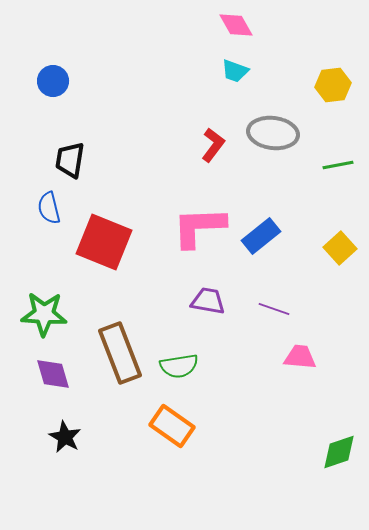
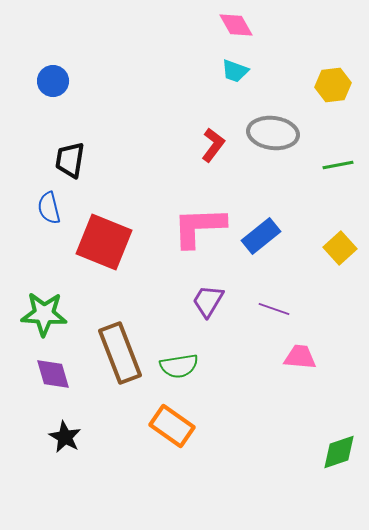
purple trapezoid: rotated 69 degrees counterclockwise
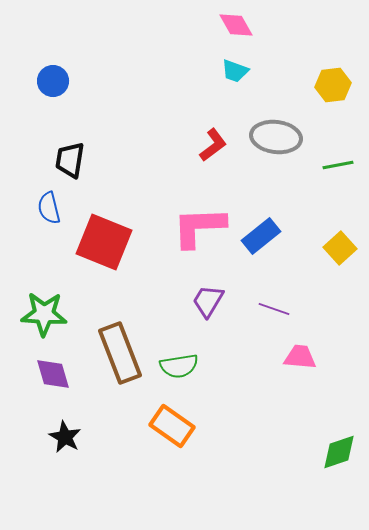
gray ellipse: moved 3 px right, 4 px down
red L-shape: rotated 16 degrees clockwise
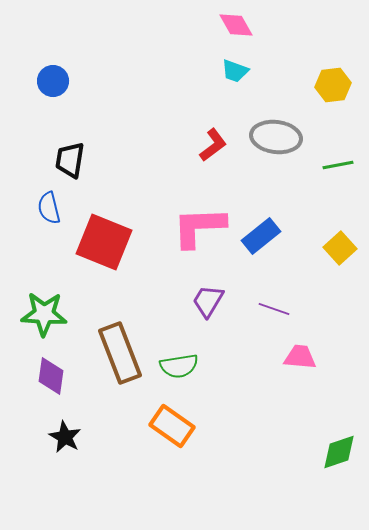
purple diamond: moved 2 px left, 2 px down; rotated 24 degrees clockwise
